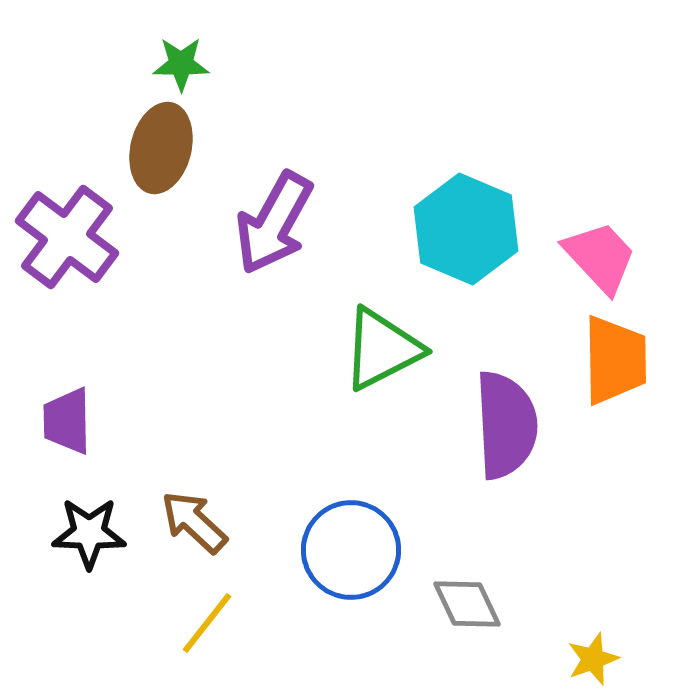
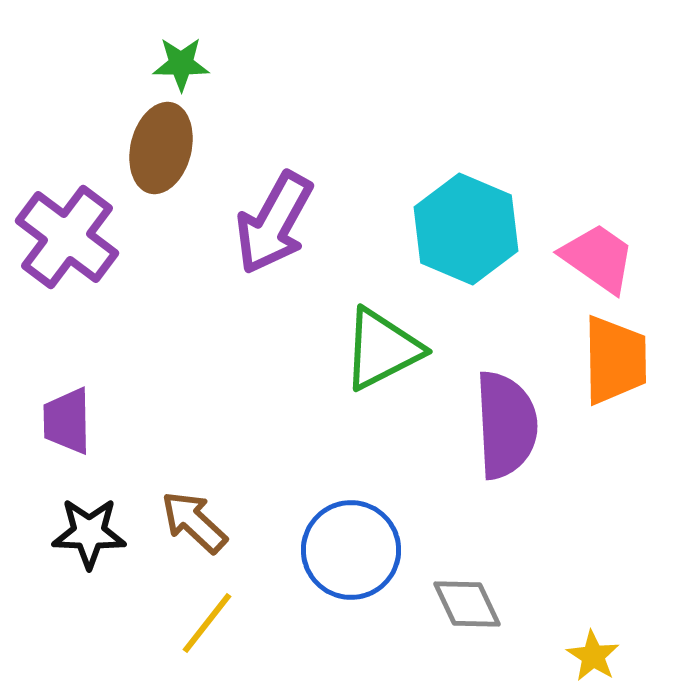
pink trapezoid: moved 2 px left, 1 px down; rotated 12 degrees counterclockwise
yellow star: moved 3 px up; rotated 20 degrees counterclockwise
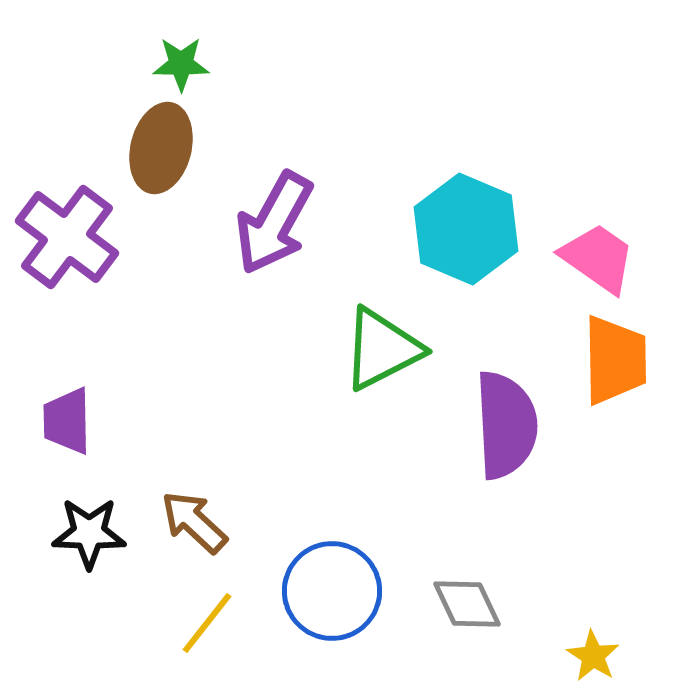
blue circle: moved 19 px left, 41 px down
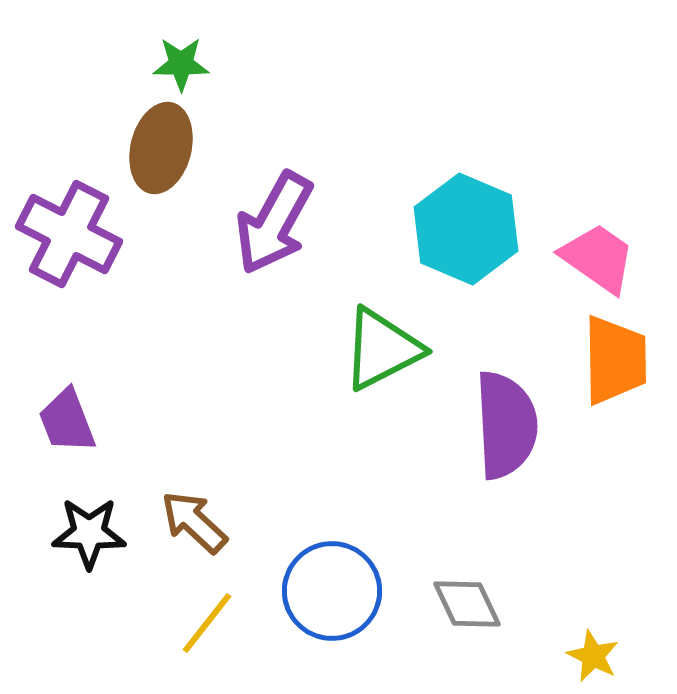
purple cross: moved 2 px right, 3 px up; rotated 10 degrees counterclockwise
purple trapezoid: rotated 20 degrees counterclockwise
yellow star: rotated 6 degrees counterclockwise
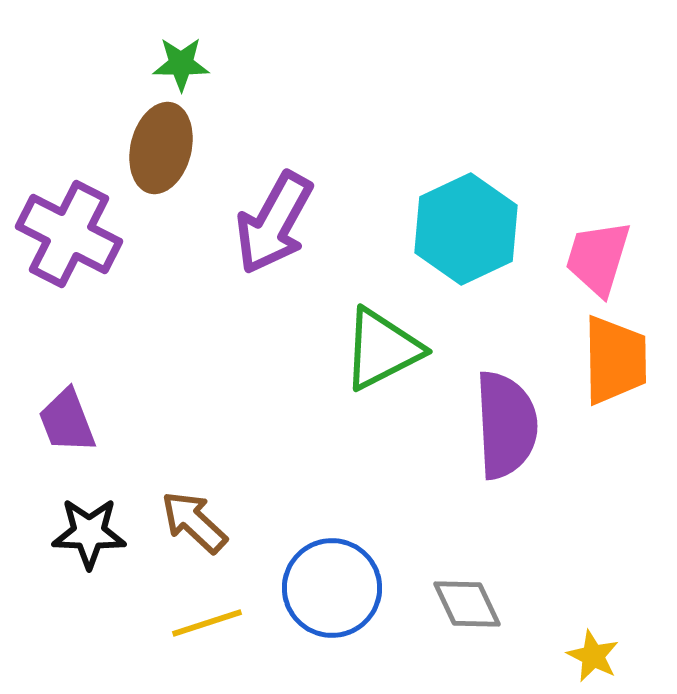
cyan hexagon: rotated 12 degrees clockwise
pink trapezoid: rotated 108 degrees counterclockwise
blue circle: moved 3 px up
yellow line: rotated 34 degrees clockwise
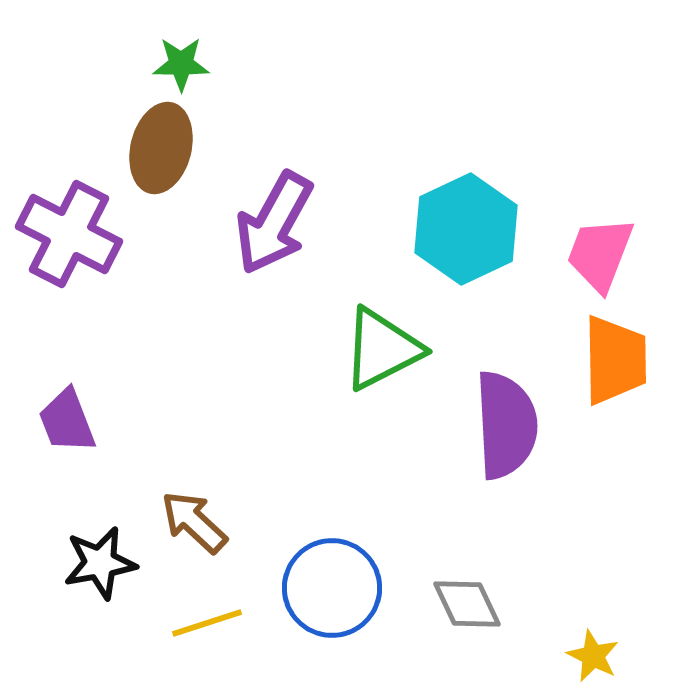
pink trapezoid: moved 2 px right, 4 px up; rotated 4 degrees clockwise
black star: moved 11 px right, 30 px down; rotated 12 degrees counterclockwise
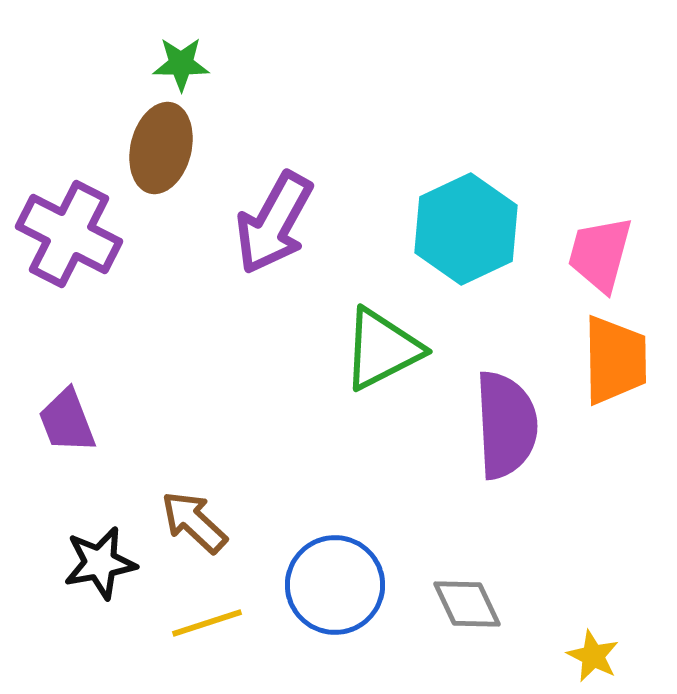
pink trapezoid: rotated 6 degrees counterclockwise
blue circle: moved 3 px right, 3 px up
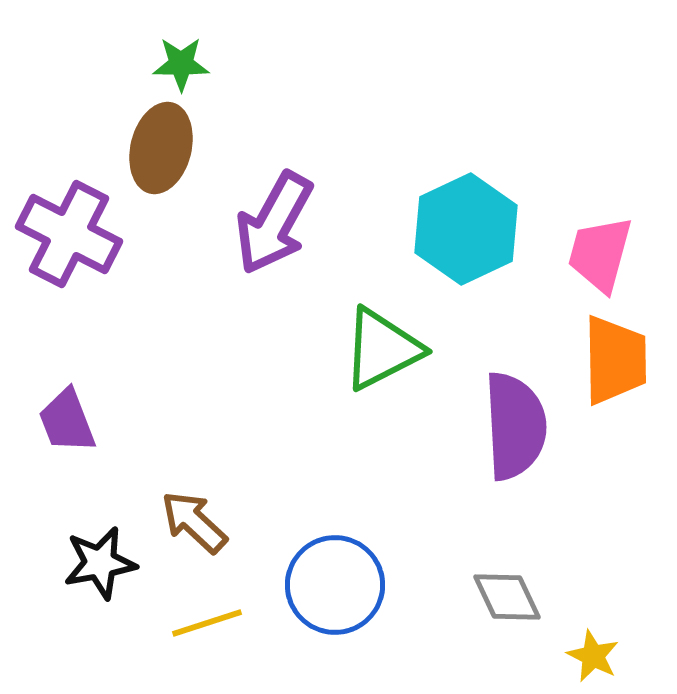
purple semicircle: moved 9 px right, 1 px down
gray diamond: moved 40 px right, 7 px up
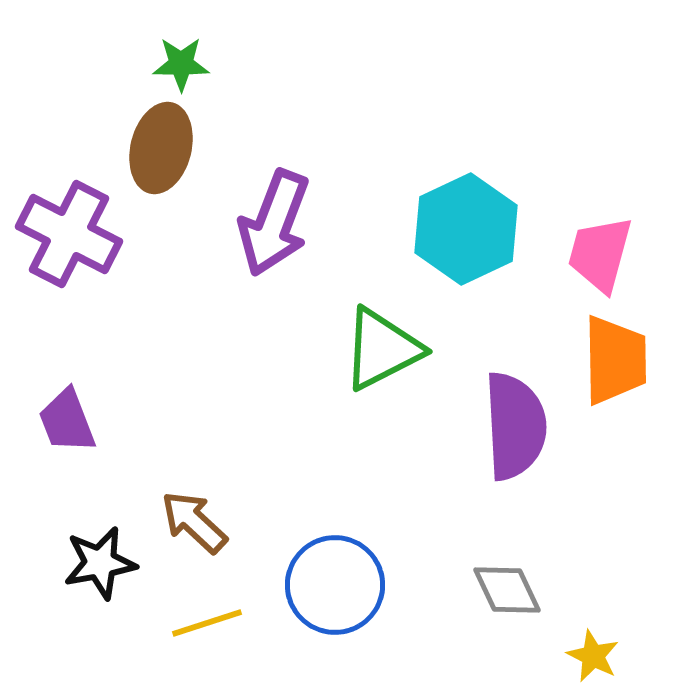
purple arrow: rotated 8 degrees counterclockwise
gray diamond: moved 7 px up
